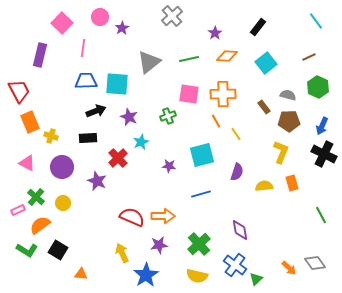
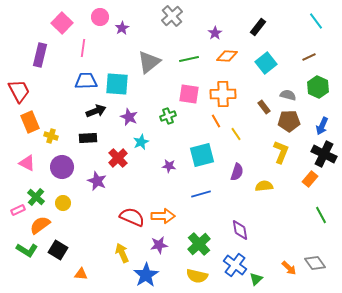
orange rectangle at (292, 183): moved 18 px right, 4 px up; rotated 56 degrees clockwise
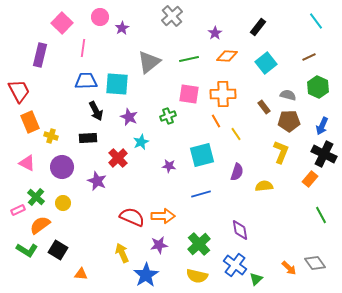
black arrow at (96, 111): rotated 84 degrees clockwise
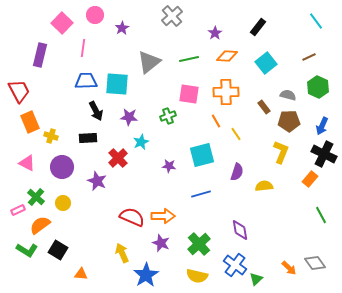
pink circle at (100, 17): moved 5 px left, 2 px up
orange cross at (223, 94): moved 3 px right, 2 px up
purple star at (129, 117): rotated 18 degrees counterclockwise
purple star at (159, 245): moved 2 px right, 2 px up; rotated 30 degrees clockwise
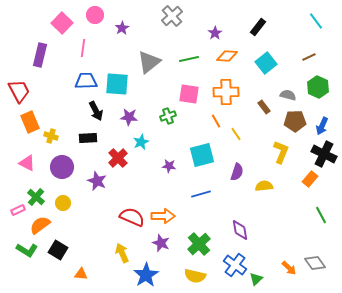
brown pentagon at (289, 121): moved 6 px right
yellow semicircle at (197, 276): moved 2 px left
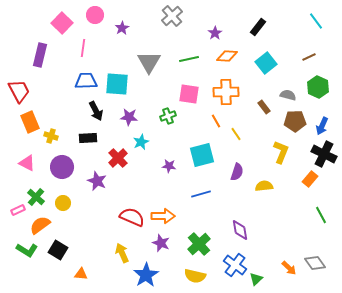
gray triangle at (149, 62): rotated 20 degrees counterclockwise
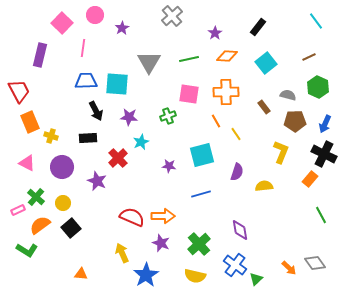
blue arrow at (322, 126): moved 3 px right, 2 px up
black square at (58, 250): moved 13 px right, 22 px up; rotated 18 degrees clockwise
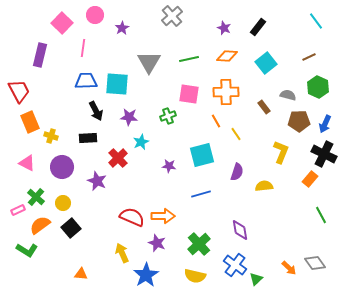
purple star at (215, 33): moved 9 px right, 5 px up; rotated 16 degrees counterclockwise
brown pentagon at (295, 121): moved 4 px right
purple star at (161, 243): moved 4 px left
